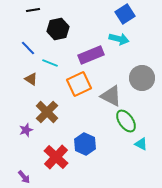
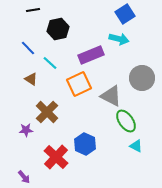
cyan line: rotated 21 degrees clockwise
purple star: rotated 16 degrees clockwise
cyan triangle: moved 5 px left, 2 px down
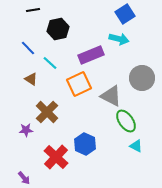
purple arrow: moved 1 px down
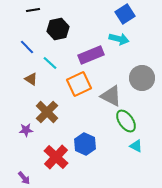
blue line: moved 1 px left, 1 px up
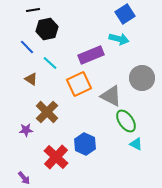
black hexagon: moved 11 px left
cyan triangle: moved 2 px up
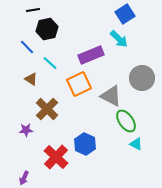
cyan arrow: rotated 30 degrees clockwise
brown cross: moved 3 px up
purple arrow: rotated 64 degrees clockwise
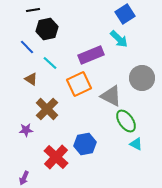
blue hexagon: rotated 25 degrees clockwise
